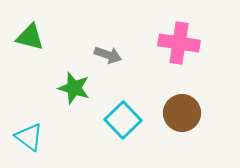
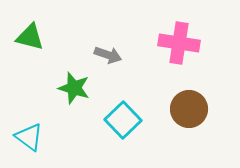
brown circle: moved 7 px right, 4 px up
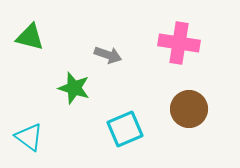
cyan square: moved 2 px right, 9 px down; rotated 21 degrees clockwise
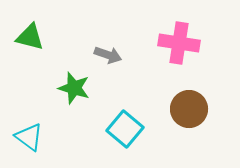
cyan square: rotated 27 degrees counterclockwise
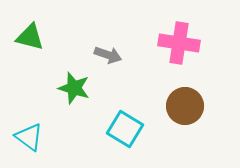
brown circle: moved 4 px left, 3 px up
cyan square: rotated 9 degrees counterclockwise
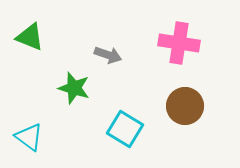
green triangle: rotated 8 degrees clockwise
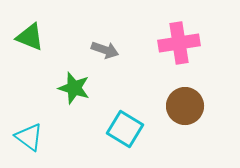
pink cross: rotated 18 degrees counterclockwise
gray arrow: moved 3 px left, 5 px up
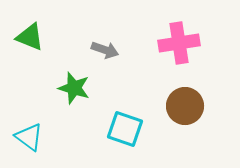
cyan square: rotated 12 degrees counterclockwise
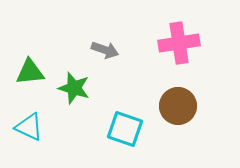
green triangle: moved 35 px down; rotated 28 degrees counterclockwise
brown circle: moved 7 px left
cyan triangle: moved 10 px up; rotated 12 degrees counterclockwise
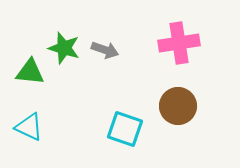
green triangle: rotated 12 degrees clockwise
green star: moved 10 px left, 40 px up
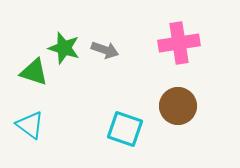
green triangle: moved 4 px right; rotated 12 degrees clockwise
cyan triangle: moved 1 px right, 2 px up; rotated 12 degrees clockwise
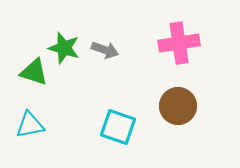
cyan triangle: rotated 48 degrees counterclockwise
cyan square: moved 7 px left, 2 px up
